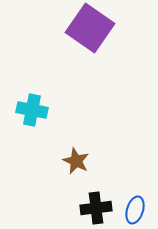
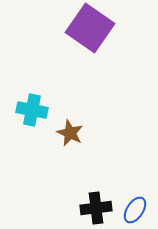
brown star: moved 6 px left, 28 px up
blue ellipse: rotated 16 degrees clockwise
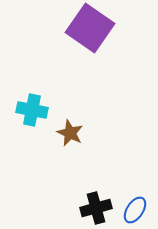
black cross: rotated 8 degrees counterclockwise
